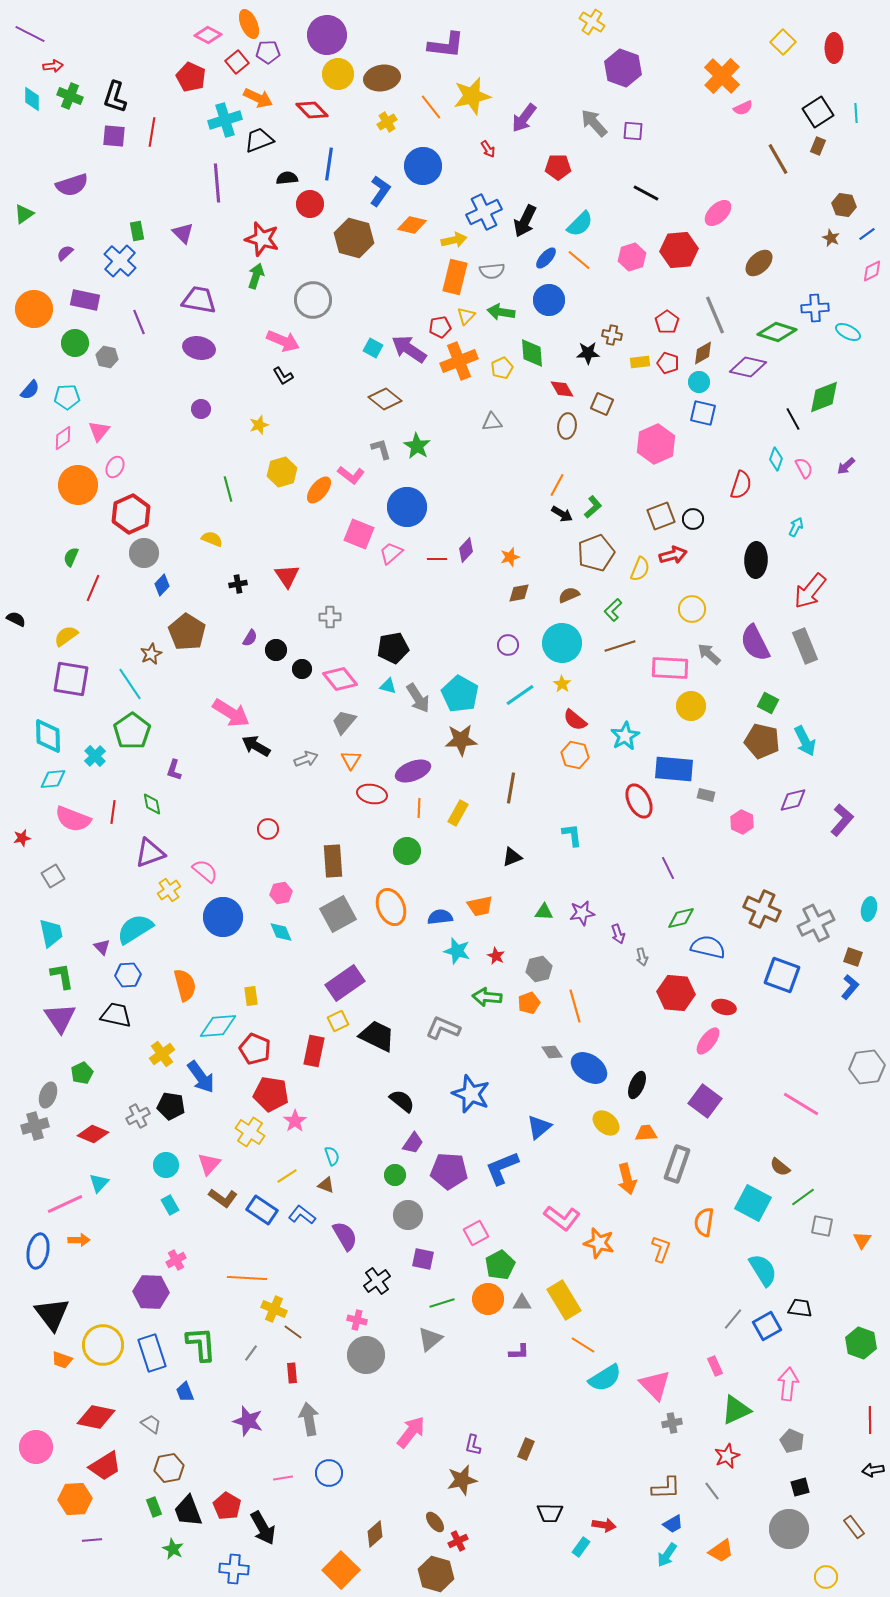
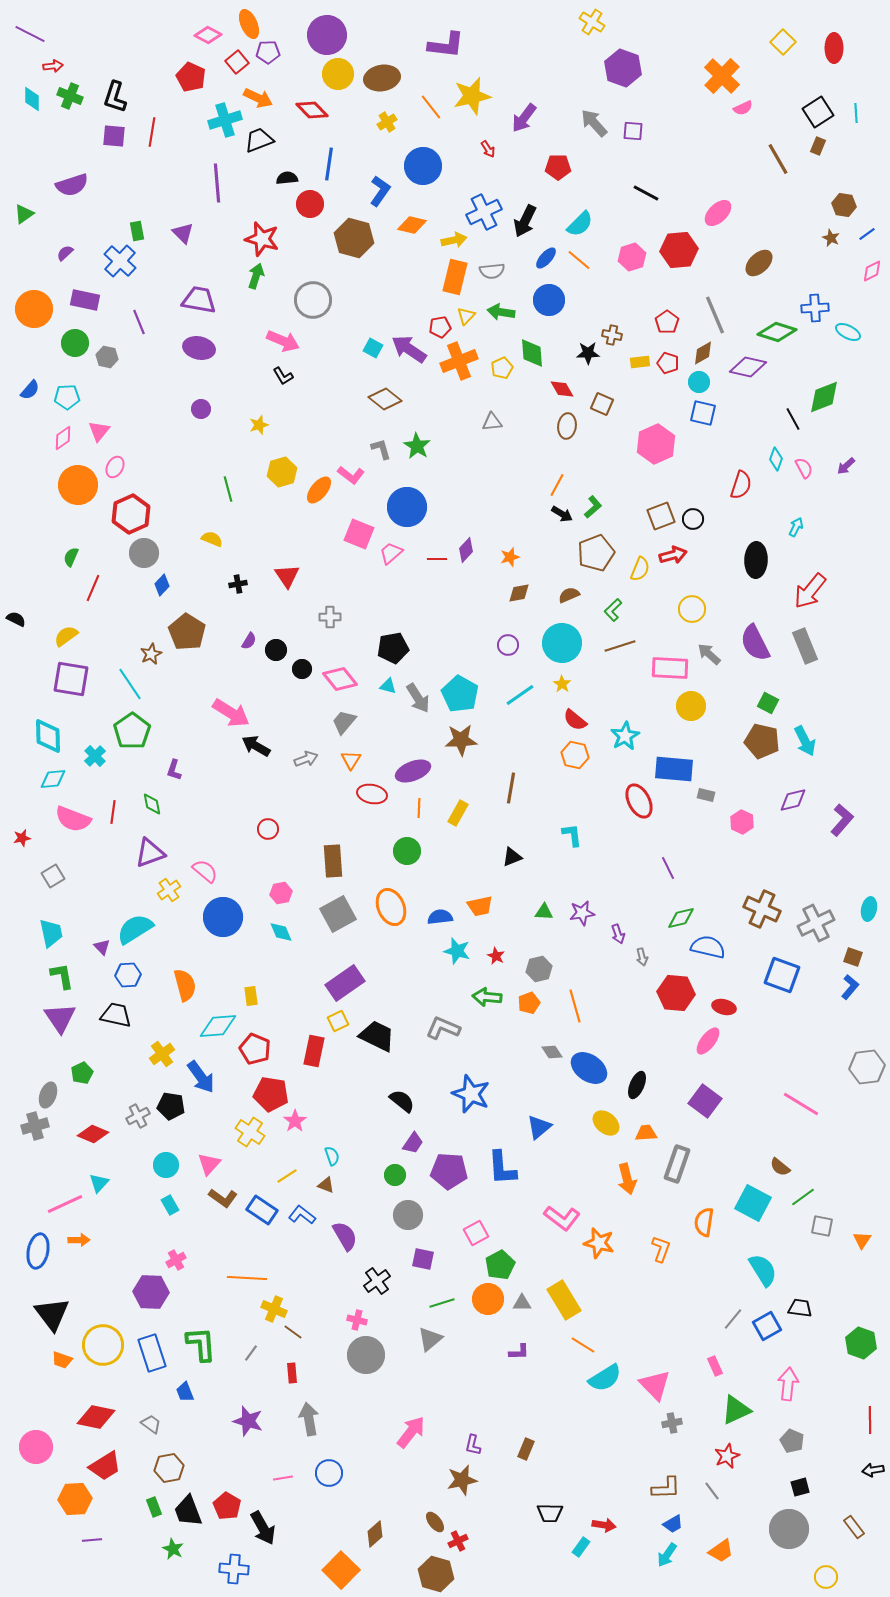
purple semicircle at (250, 638): moved 1 px left, 3 px down
blue L-shape at (502, 1168): rotated 72 degrees counterclockwise
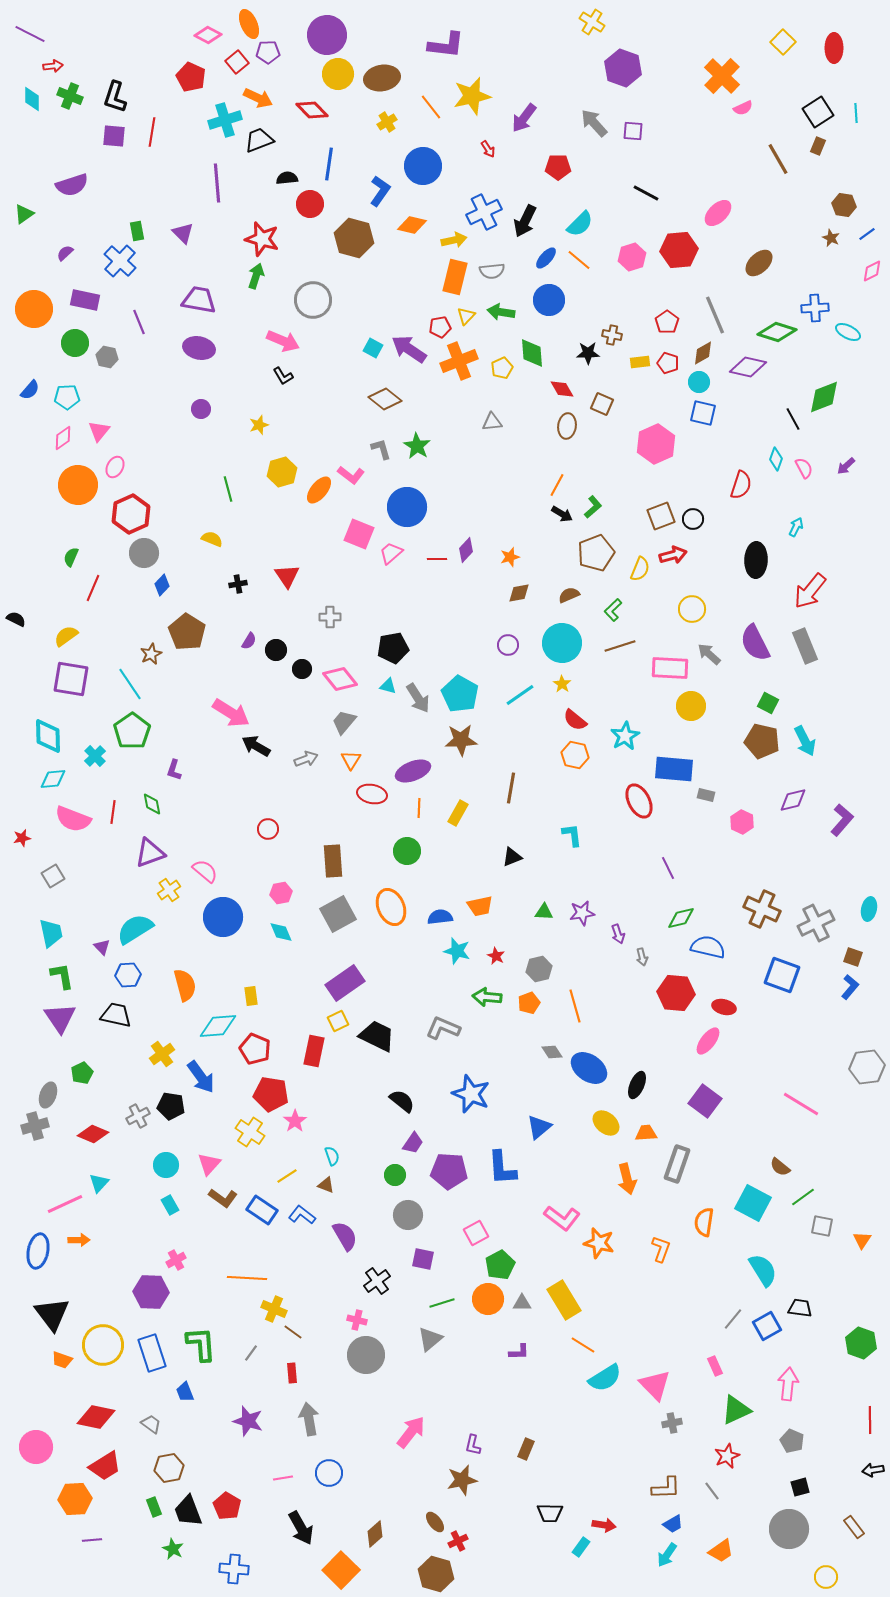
black arrow at (263, 1528): moved 38 px right
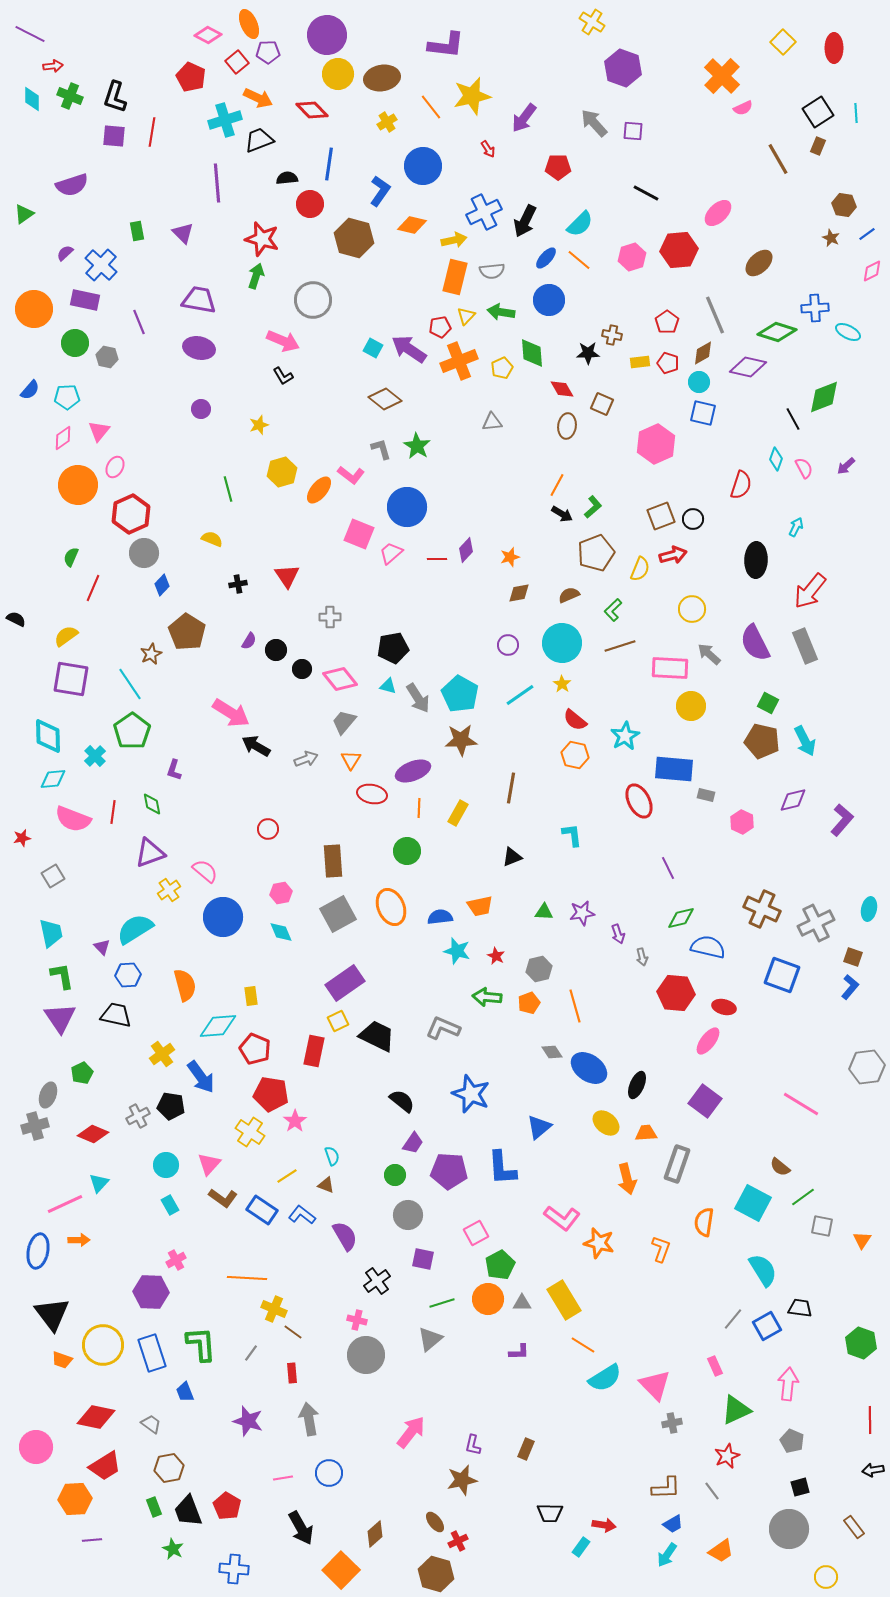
blue cross at (120, 261): moved 19 px left, 4 px down
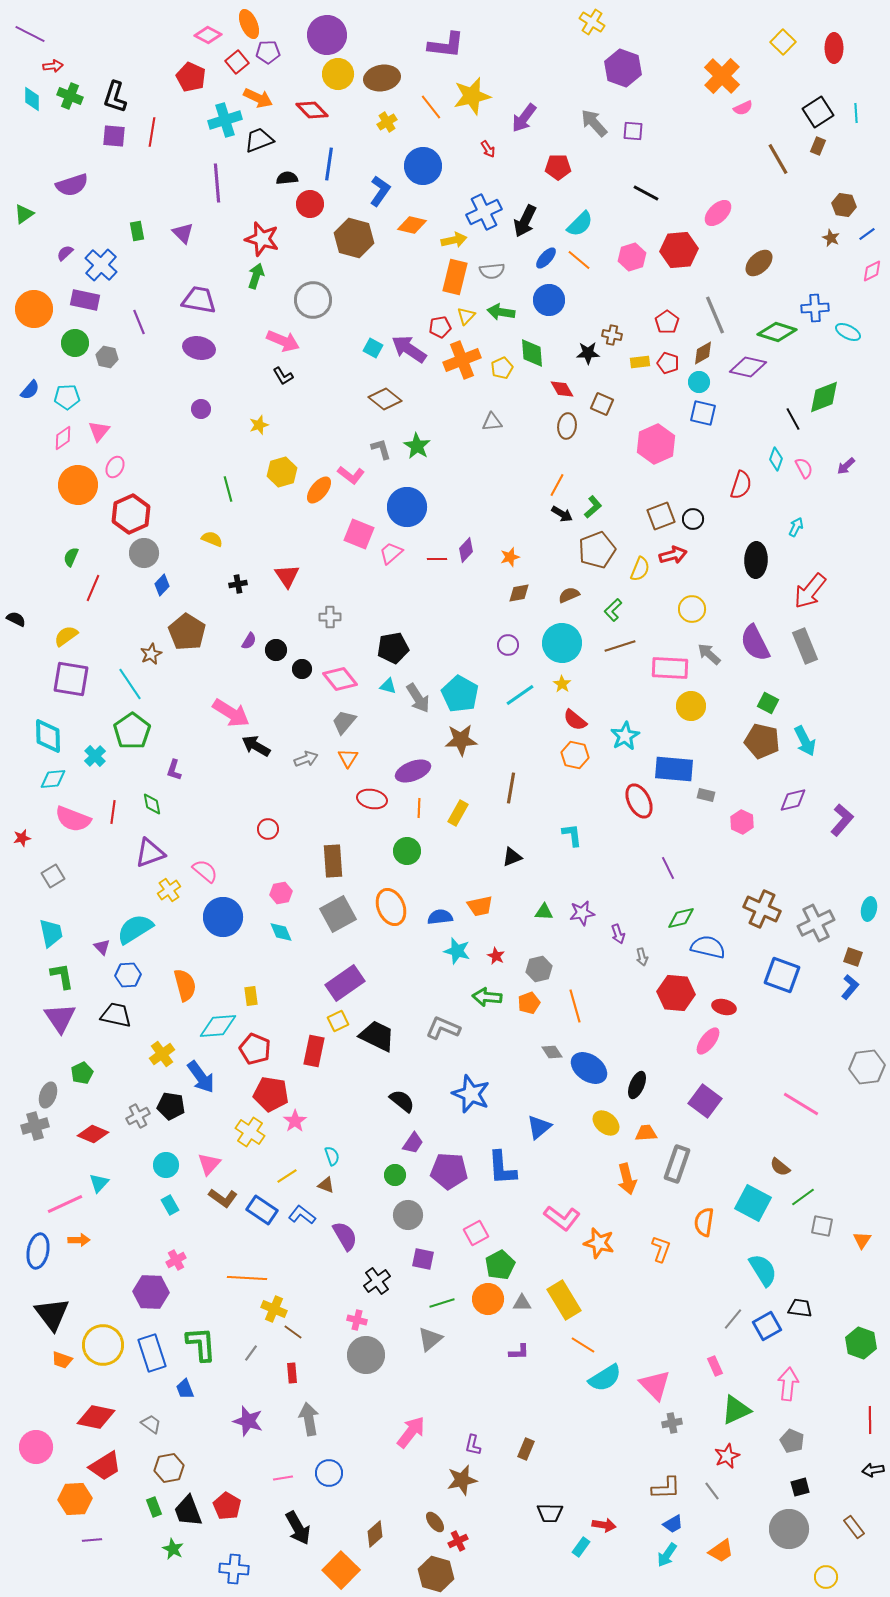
orange cross at (459, 361): moved 3 px right, 1 px up
brown pentagon at (596, 553): moved 1 px right, 3 px up
orange triangle at (351, 760): moved 3 px left, 2 px up
red ellipse at (372, 794): moved 5 px down
blue trapezoid at (185, 1392): moved 3 px up
black arrow at (301, 1528): moved 3 px left
